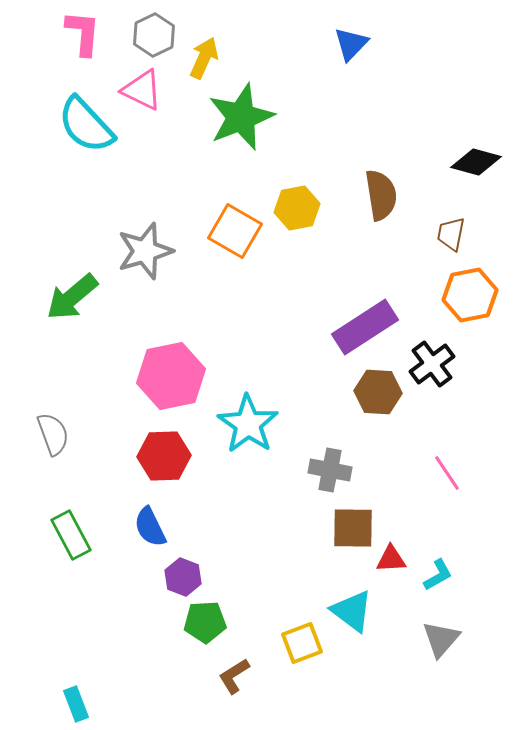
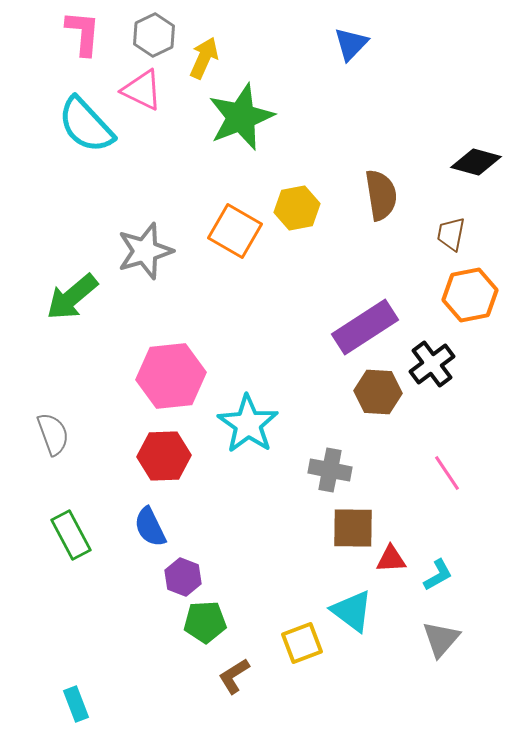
pink hexagon: rotated 6 degrees clockwise
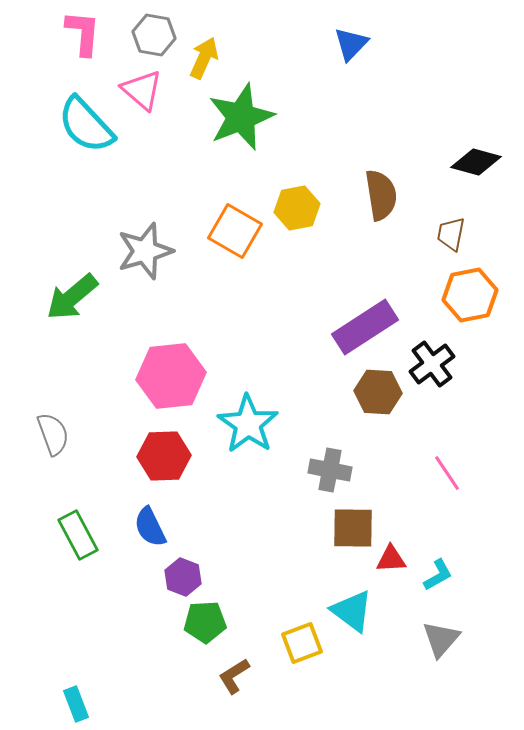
gray hexagon: rotated 24 degrees counterclockwise
pink triangle: rotated 15 degrees clockwise
green rectangle: moved 7 px right
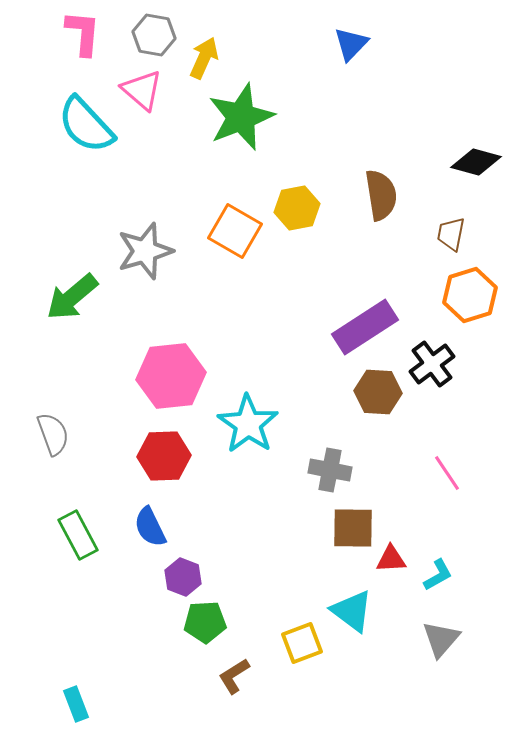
orange hexagon: rotated 6 degrees counterclockwise
